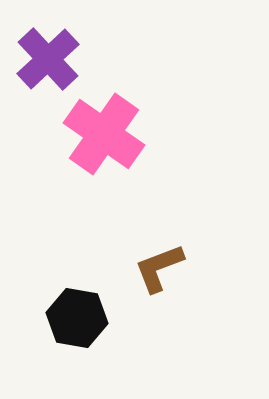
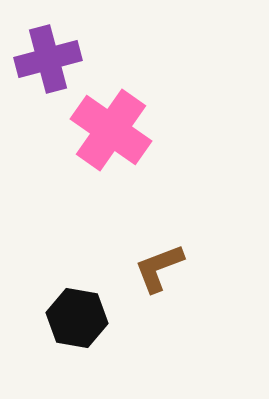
purple cross: rotated 28 degrees clockwise
pink cross: moved 7 px right, 4 px up
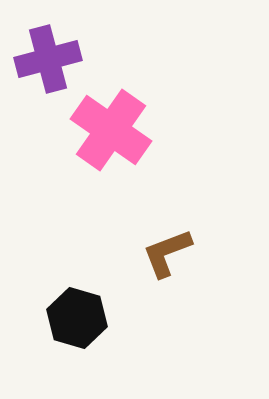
brown L-shape: moved 8 px right, 15 px up
black hexagon: rotated 6 degrees clockwise
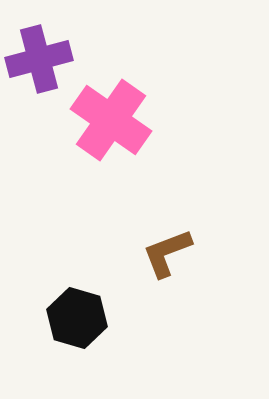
purple cross: moved 9 px left
pink cross: moved 10 px up
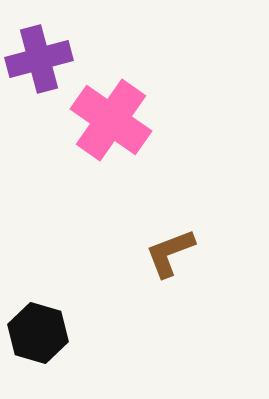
brown L-shape: moved 3 px right
black hexagon: moved 39 px left, 15 px down
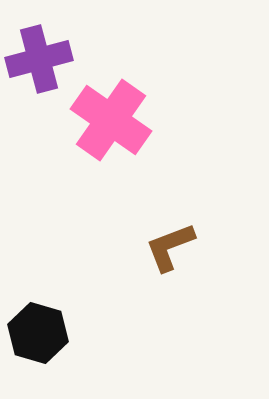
brown L-shape: moved 6 px up
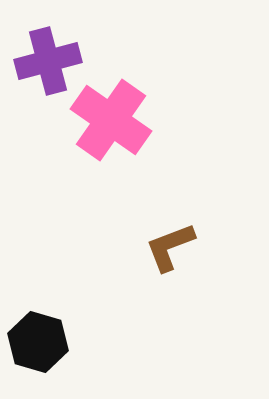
purple cross: moved 9 px right, 2 px down
black hexagon: moved 9 px down
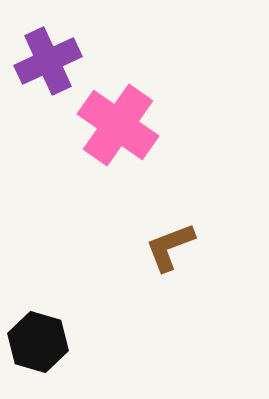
purple cross: rotated 10 degrees counterclockwise
pink cross: moved 7 px right, 5 px down
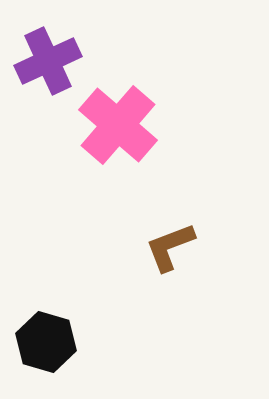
pink cross: rotated 6 degrees clockwise
black hexagon: moved 8 px right
